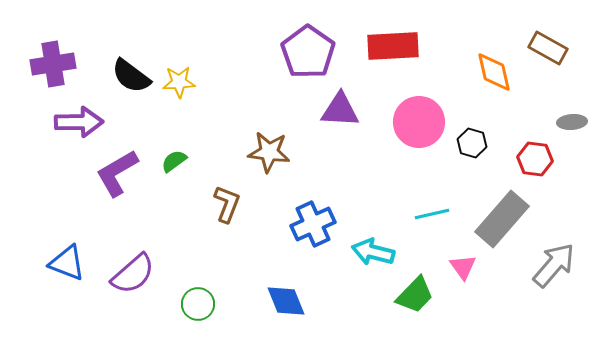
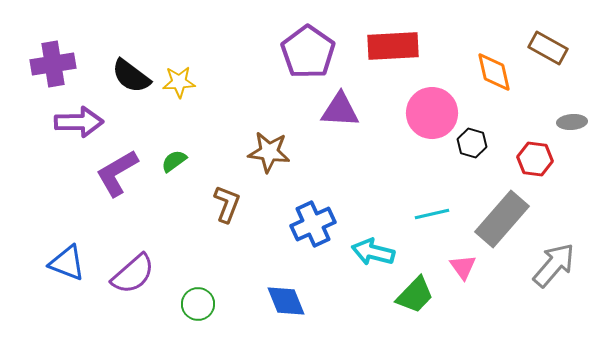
pink circle: moved 13 px right, 9 px up
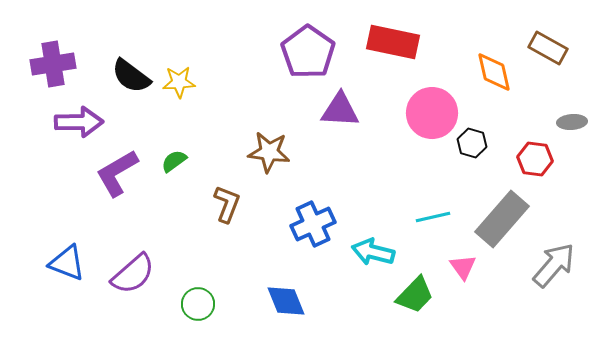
red rectangle: moved 4 px up; rotated 15 degrees clockwise
cyan line: moved 1 px right, 3 px down
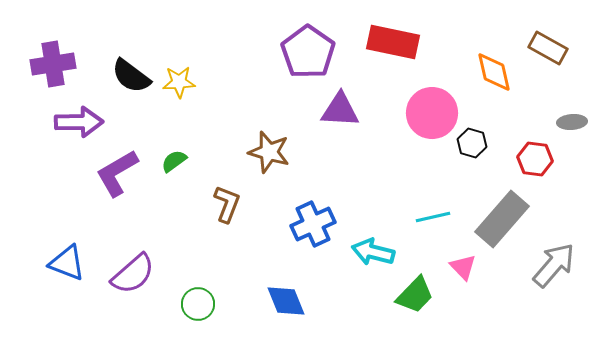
brown star: rotated 9 degrees clockwise
pink triangle: rotated 8 degrees counterclockwise
